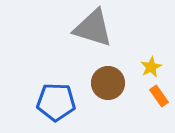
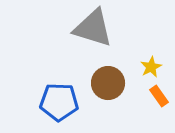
blue pentagon: moved 3 px right
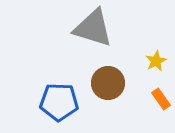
yellow star: moved 5 px right, 6 px up
orange rectangle: moved 2 px right, 3 px down
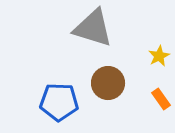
yellow star: moved 3 px right, 5 px up
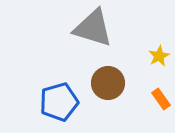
blue pentagon: rotated 18 degrees counterclockwise
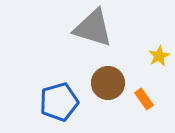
orange rectangle: moved 17 px left
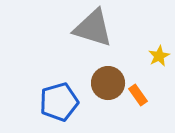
orange rectangle: moved 6 px left, 4 px up
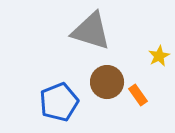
gray triangle: moved 2 px left, 3 px down
brown circle: moved 1 px left, 1 px up
blue pentagon: rotated 6 degrees counterclockwise
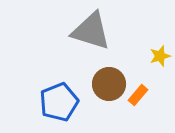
yellow star: moved 1 px right; rotated 10 degrees clockwise
brown circle: moved 2 px right, 2 px down
orange rectangle: rotated 75 degrees clockwise
